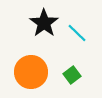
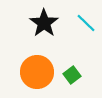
cyan line: moved 9 px right, 10 px up
orange circle: moved 6 px right
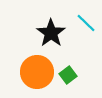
black star: moved 7 px right, 10 px down
green square: moved 4 px left
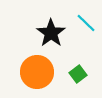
green square: moved 10 px right, 1 px up
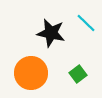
black star: rotated 24 degrees counterclockwise
orange circle: moved 6 px left, 1 px down
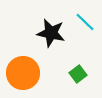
cyan line: moved 1 px left, 1 px up
orange circle: moved 8 px left
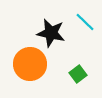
orange circle: moved 7 px right, 9 px up
